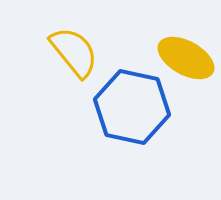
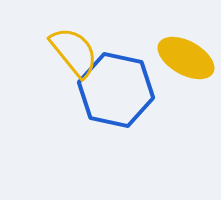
blue hexagon: moved 16 px left, 17 px up
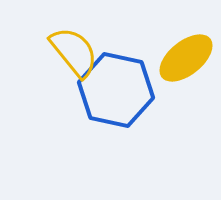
yellow ellipse: rotated 68 degrees counterclockwise
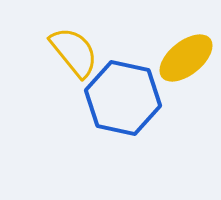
blue hexagon: moved 7 px right, 8 px down
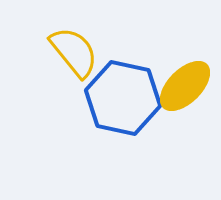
yellow ellipse: moved 1 px left, 28 px down; rotated 6 degrees counterclockwise
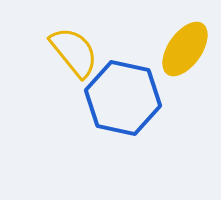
yellow ellipse: moved 37 px up; rotated 10 degrees counterclockwise
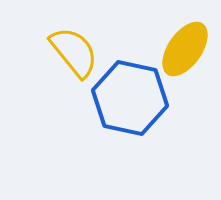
blue hexagon: moved 7 px right
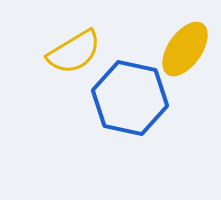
yellow semicircle: rotated 98 degrees clockwise
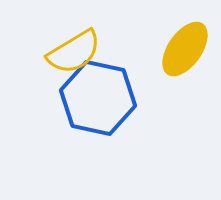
blue hexagon: moved 32 px left
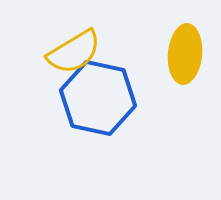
yellow ellipse: moved 5 px down; rotated 30 degrees counterclockwise
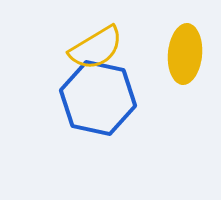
yellow semicircle: moved 22 px right, 4 px up
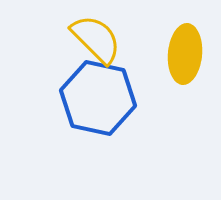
yellow semicircle: moved 9 px up; rotated 104 degrees counterclockwise
